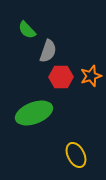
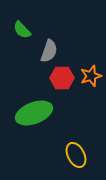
green semicircle: moved 5 px left
gray semicircle: moved 1 px right
red hexagon: moved 1 px right, 1 px down
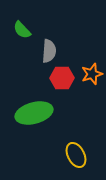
gray semicircle: rotated 15 degrees counterclockwise
orange star: moved 1 px right, 2 px up
green ellipse: rotated 6 degrees clockwise
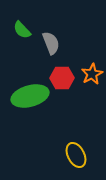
gray semicircle: moved 2 px right, 8 px up; rotated 25 degrees counterclockwise
orange star: rotated 10 degrees counterclockwise
green ellipse: moved 4 px left, 17 px up
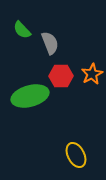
gray semicircle: moved 1 px left
red hexagon: moved 1 px left, 2 px up
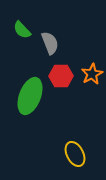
green ellipse: rotated 54 degrees counterclockwise
yellow ellipse: moved 1 px left, 1 px up
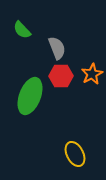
gray semicircle: moved 7 px right, 5 px down
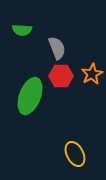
green semicircle: rotated 42 degrees counterclockwise
